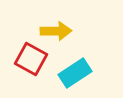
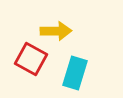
cyan rectangle: rotated 40 degrees counterclockwise
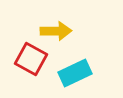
cyan rectangle: rotated 48 degrees clockwise
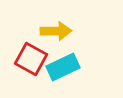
cyan rectangle: moved 12 px left, 6 px up
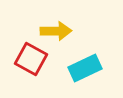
cyan rectangle: moved 22 px right, 1 px down
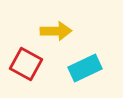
red square: moved 5 px left, 5 px down
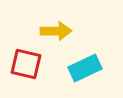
red square: rotated 16 degrees counterclockwise
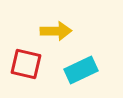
cyan rectangle: moved 4 px left, 2 px down
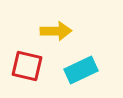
red square: moved 1 px right, 2 px down
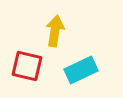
yellow arrow: moved 1 px left; rotated 80 degrees counterclockwise
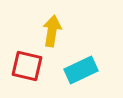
yellow arrow: moved 3 px left
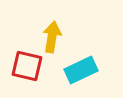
yellow arrow: moved 6 px down
